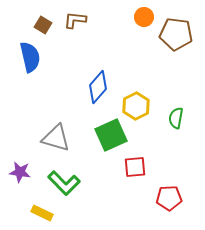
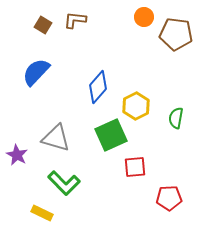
blue semicircle: moved 6 px right, 15 px down; rotated 124 degrees counterclockwise
purple star: moved 3 px left, 17 px up; rotated 20 degrees clockwise
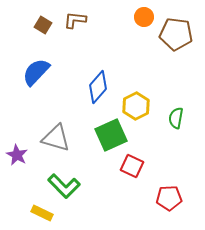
red square: moved 3 px left, 1 px up; rotated 30 degrees clockwise
green L-shape: moved 3 px down
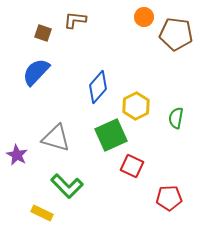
brown square: moved 8 px down; rotated 12 degrees counterclockwise
green L-shape: moved 3 px right
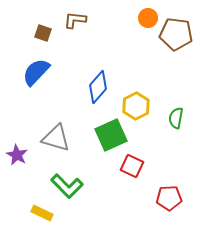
orange circle: moved 4 px right, 1 px down
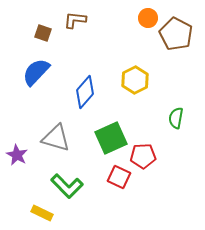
brown pentagon: rotated 20 degrees clockwise
blue diamond: moved 13 px left, 5 px down
yellow hexagon: moved 1 px left, 26 px up
green square: moved 3 px down
red square: moved 13 px left, 11 px down
red pentagon: moved 26 px left, 42 px up
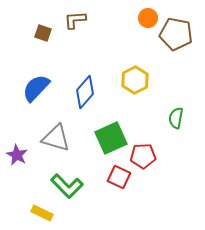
brown L-shape: rotated 10 degrees counterclockwise
brown pentagon: rotated 16 degrees counterclockwise
blue semicircle: moved 16 px down
